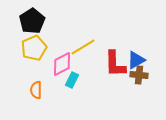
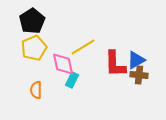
pink diamond: moved 1 px right; rotated 75 degrees counterclockwise
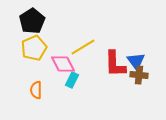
blue triangle: moved 1 px down; rotated 36 degrees counterclockwise
pink diamond: rotated 15 degrees counterclockwise
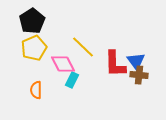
yellow line: rotated 75 degrees clockwise
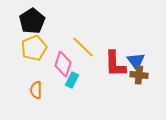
pink diamond: rotated 45 degrees clockwise
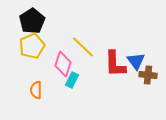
yellow pentagon: moved 2 px left, 2 px up
brown cross: moved 9 px right
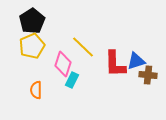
blue triangle: rotated 48 degrees clockwise
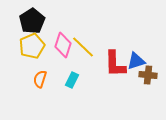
pink diamond: moved 19 px up
orange semicircle: moved 4 px right, 11 px up; rotated 18 degrees clockwise
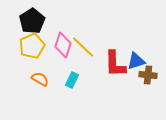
orange semicircle: rotated 102 degrees clockwise
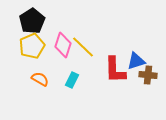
red L-shape: moved 6 px down
